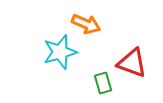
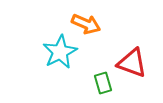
cyan star: rotated 12 degrees counterclockwise
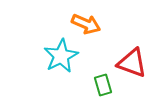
cyan star: moved 1 px right, 4 px down
green rectangle: moved 2 px down
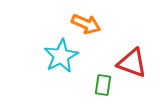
green rectangle: rotated 25 degrees clockwise
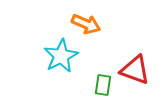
red triangle: moved 3 px right, 7 px down
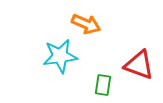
cyan star: moved 1 px left; rotated 20 degrees clockwise
red triangle: moved 4 px right, 5 px up
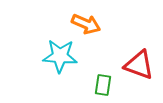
cyan star: rotated 12 degrees clockwise
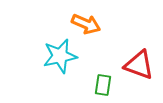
cyan star: rotated 16 degrees counterclockwise
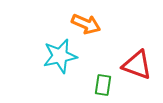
red triangle: moved 2 px left
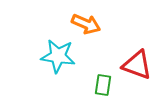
cyan star: moved 2 px left; rotated 20 degrees clockwise
